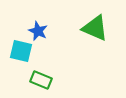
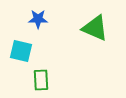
blue star: moved 12 px up; rotated 24 degrees counterclockwise
green rectangle: rotated 65 degrees clockwise
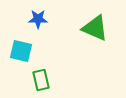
green rectangle: rotated 10 degrees counterclockwise
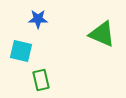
green triangle: moved 7 px right, 6 px down
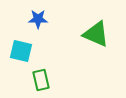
green triangle: moved 6 px left
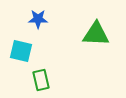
green triangle: rotated 20 degrees counterclockwise
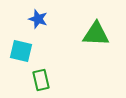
blue star: rotated 18 degrees clockwise
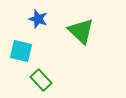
green triangle: moved 15 px left, 3 px up; rotated 40 degrees clockwise
green rectangle: rotated 30 degrees counterclockwise
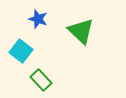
cyan square: rotated 25 degrees clockwise
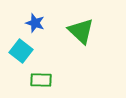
blue star: moved 3 px left, 4 px down
green rectangle: rotated 45 degrees counterclockwise
